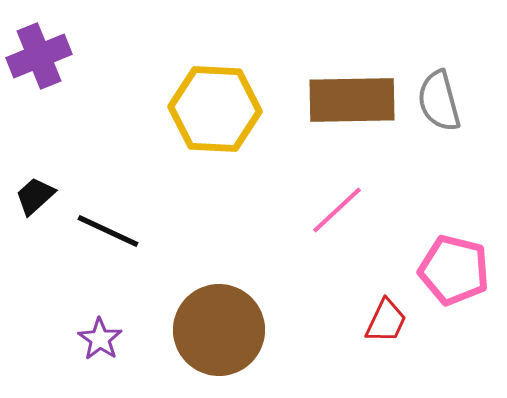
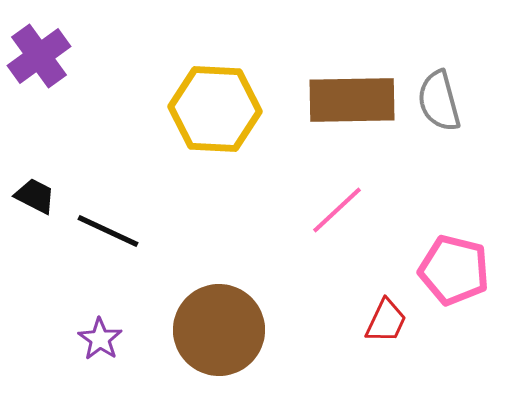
purple cross: rotated 14 degrees counterclockwise
black trapezoid: rotated 69 degrees clockwise
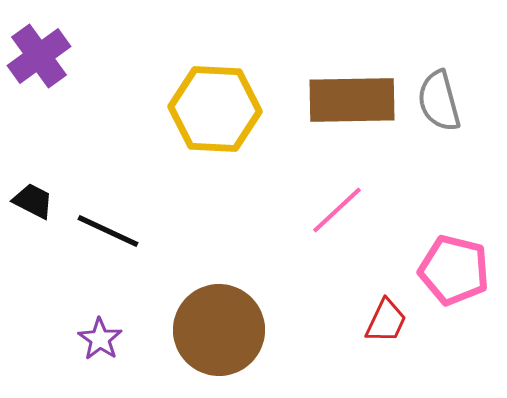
black trapezoid: moved 2 px left, 5 px down
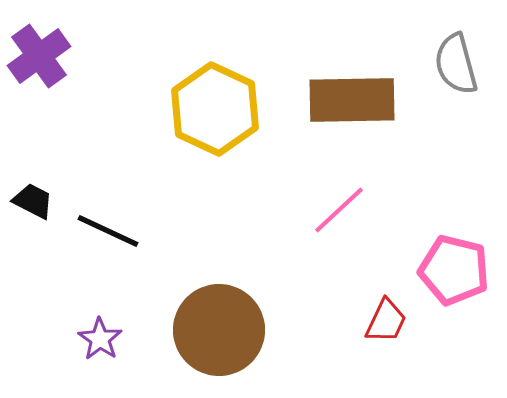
gray semicircle: moved 17 px right, 37 px up
yellow hexagon: rotated 22 degrees clockwise
pink line: moved 2 px right
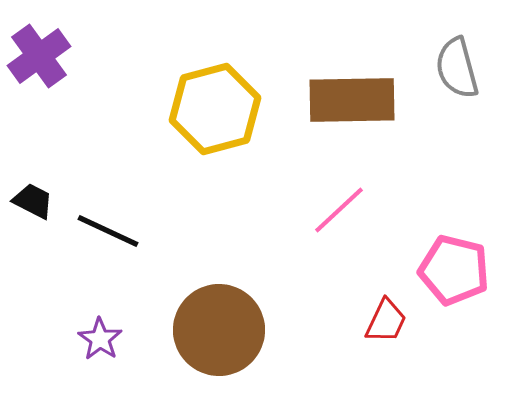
gray semicircle: moved 1 px right, 4 px down
yellow hexagon: rotated 20 degrees clockwise
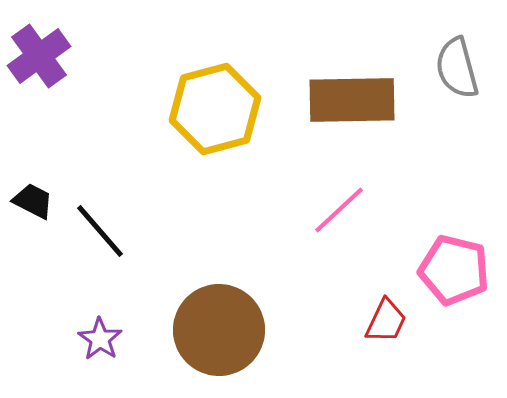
black line: moved 8 px left; rotated 24 degrees clockwise
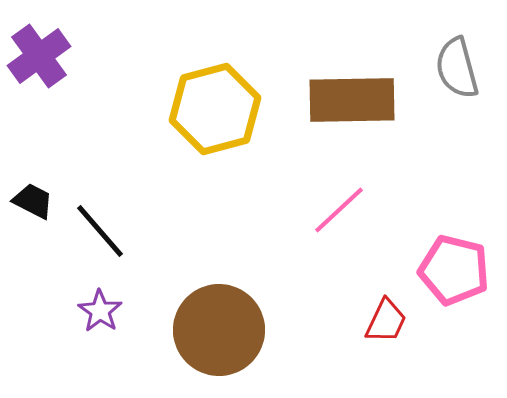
purple star: moved 28 px up
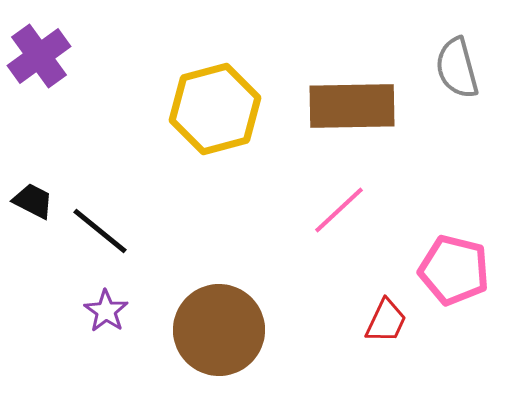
brown rectangle: moved 6 px down
black line: rotated 10 degrees counterclockwise
purple star: moved 6 px right
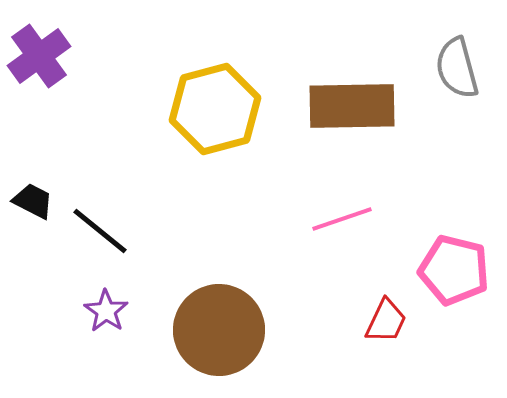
pink line: moved 3 px right, 9 px down; rotated 24 degrees clockwise
